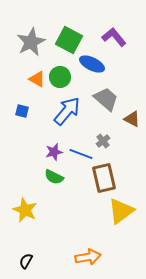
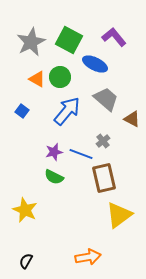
blue ellipse: moved 3 px right
blue square: rotated 24 degrees clockwise
yellow triangle: moved 2 px left, 4 px down
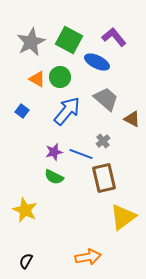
blue ellipse: moved 2 px right, 2 px up
yellow triangle: moved 4 px right, 2 px down
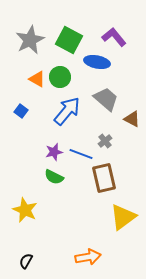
gray star: moved 1 px left, 2 px up
blue ellipse: rotated 15 degrees counterclockwise
blue square: moved 1 px left
gray cross: moved 2 px right
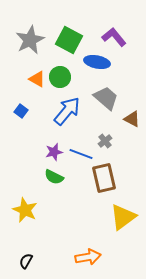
gray trapezoid: moved 1 px up
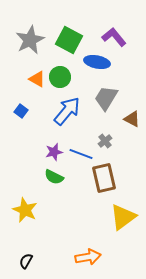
gray trapezoid: rotated 100 degrees counterclockwise
